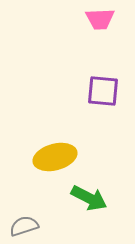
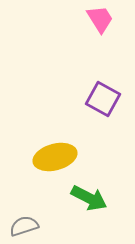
pink trapezoid: rotated 120 degrees counterclockwise
purple square: moved 8 px down; rotated 24 degrees clockwise
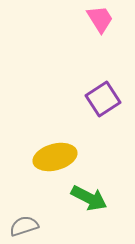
purple square: rotated 28 degrees clockwise
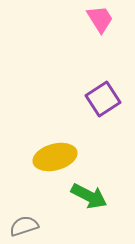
green arrow: moved 2 px up
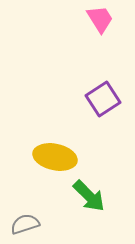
yellow ellipse: rotated 27 degrees clockwise
green arrow: rotated 18 degrees clockwise
gray semicircle: moved 1 px right, 2 px up
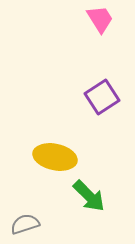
purple square: moved 1 px left, 2 px up
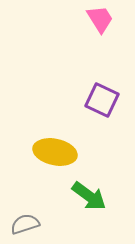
purple square: moved 3 px down; rotated 32 degrees counterclockwise
yellow ellipse: moved 5 px up
green arrow: rotated 9 degrees counterclockwise
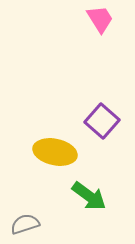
purple square: moved 21 px down; rotated 16 degrees clockwise
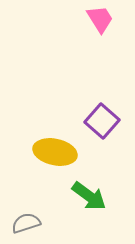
gray semicircle: moved 1 px right, 1 px up
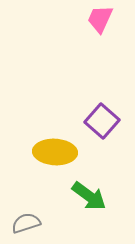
pink trapezoid: rotated 124 degrees counterclockwise
yellow ellipse: rotated 9 degrees counterclockwise
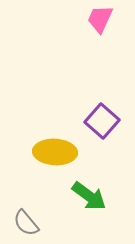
gray semicircle: rotated 112 degrees counterclockwise
